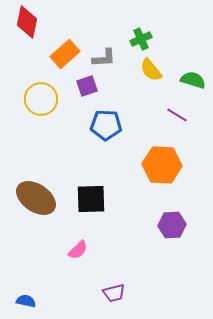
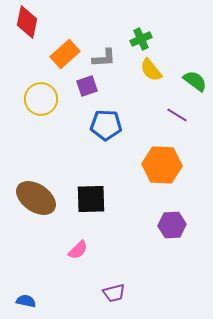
green semicircle: moved 2 px right, 1 px down; rotated 20 degrees clockwise
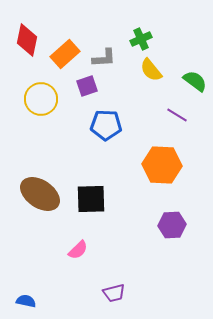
red diamond: moved 18 px down
brown ellipse: moved 4 px right, 4 px up
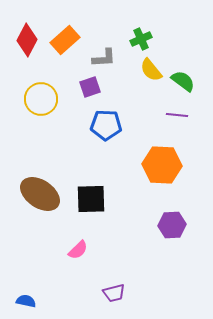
red diamond: rotated 16 degrees clockwise
orange rectangle: moved 14 px up
green semicircle: moved 12 px left
purple square: moved 3 px right, 1 px down
purple line: rotated 25 degrees counterclockwise
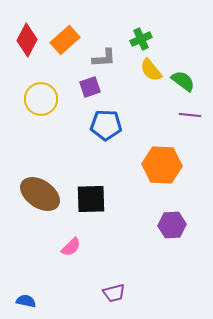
purple line: moved 13 px right
pink semicircle: moved 7 px left, 3 px up
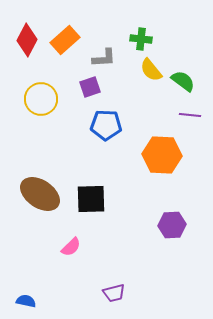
green cross: rotated 30 degrees clockwise
orange hexagon: moved 10 px up
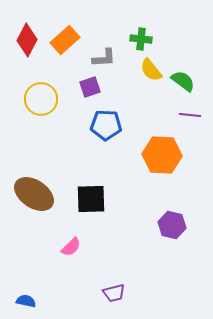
brown ellipse: moved 6 px left
purple hexagon: rotated 16 degrees clockwise
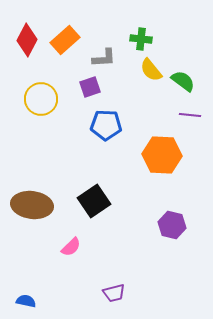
brown ellipse: moved 2 px left, 11 px down; rotated 27 degrees counterclockwise
black square: moved 3 px right, 2 px down; rotated 32 degrees counterclockwise
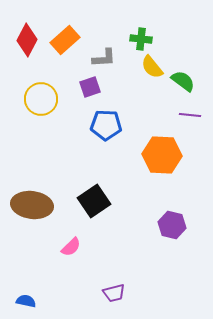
yellow semicircle: moved 1 px right, 3 px up
